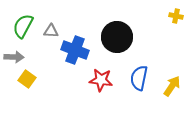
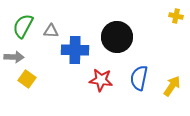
blue cross: rotated 20 degrees counterclockwise
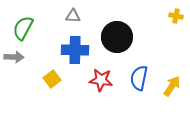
green semicircle: moved 2 px down
gray triangle: moved 22 px right, 15 px up
yellow square: moved 25 px right; rotated 18 degrees clockwise
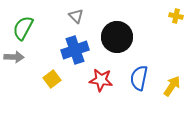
gray triangle: moved 3 px right; rotated 42 degrees clockwise
blue cross: rotated 20 degrees counterclockwise
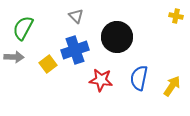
yellow square: moved 4 px left, 15 px up
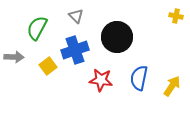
green semicircle: moved 14 px right
yellow square: moved 2 px down
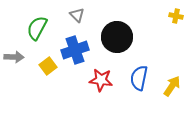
gray triangle: moved 1 px right, 1 px up
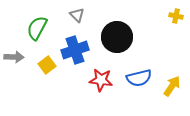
yellow square: moved 1 px left, 1 px up
blue semicircle: rotated 115 degrees counterclockwise
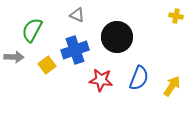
gray triangle: rotated 21 degrees counterclockwise
green semicircle: moved 5 px left, 2 px down
blue semicircle: rotated 55 degrees counterclockwise
